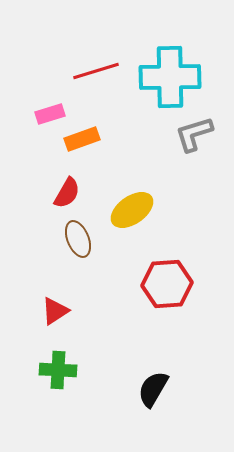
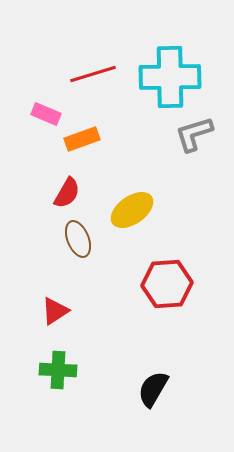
red line: moved 3 px left, 3 px down
pink rectangle: moved 4 px left; rotated 40 degrees clockwise
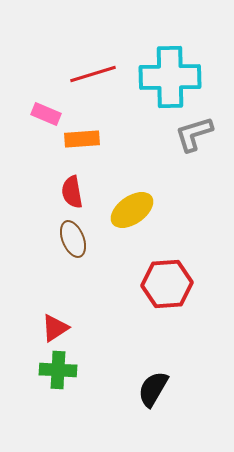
orange rectangle: rotated 16 degrees clockwise
red semicircle: moved 5 px right, 1 px up; rotated 140 degrees clockwise
brown ellipse: moved 5 px left
red triangle: moved 17 px down
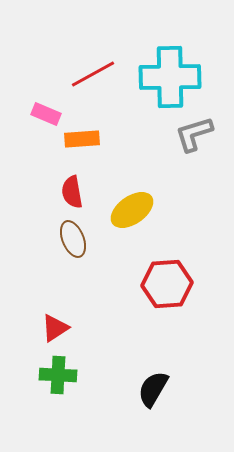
red line: rotated 12 degrees counterclockwise
green cross: moved 5 px down
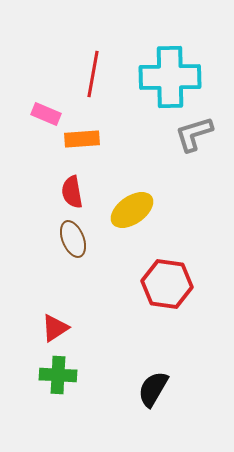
red line: rotated 51 degrees counterclockwise
red hexagon: rotated 12 degrees clockwise
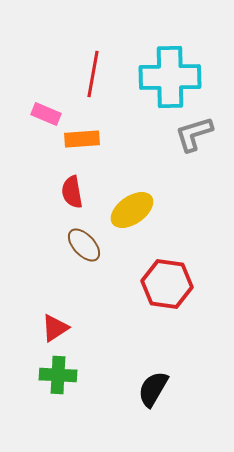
brown ellipse: moved 11 px right, 6 px down; rotated 21 degrees counterclockwise
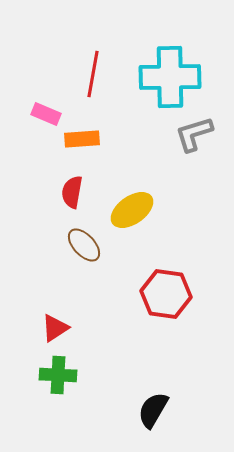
red semicircle: rotated 20 degrees clockwise
red hexagon: moved 1 px left, 10 px down
black semicircle: moved 21 px down
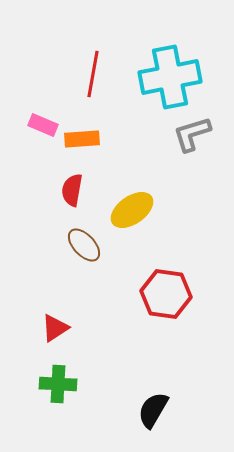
cyan cross: rotated 10 degrees counterclockwise
pink rectangle: moved 3 px left, 11 px down
gray L-shape: moved 2 px left
red semicircle: moved 2 px up
green cross: moved 9 px down
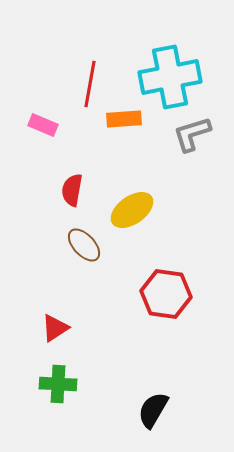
red line: moved 3 px left, 10 px down
orange rectangle: moved 42 px right, 20 px up
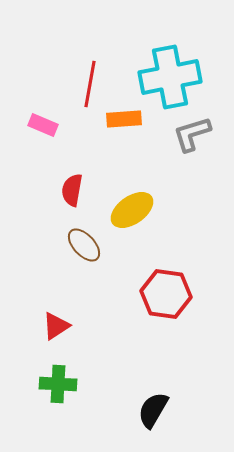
red triangle: moved 1 px right, 2 px up
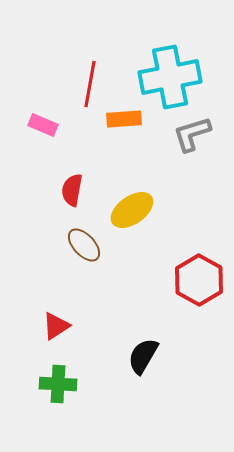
red hexagon: moved 33 px right, 14 px up; rotated 21 degrees clockwise
black semicircle: moved 10 px left, 54 px up
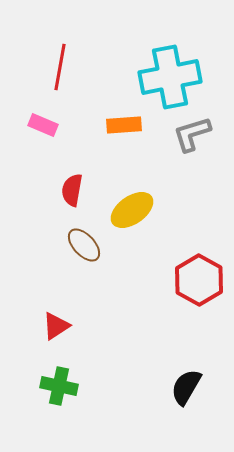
red line: moved 30 px left, 17 px up
orange rectangle: moved 6 px down
black semicircle: moved 43 px right, 31 px down
green cross: moved 1 px right, 2 px down; rotated 9 degrees clockwise
